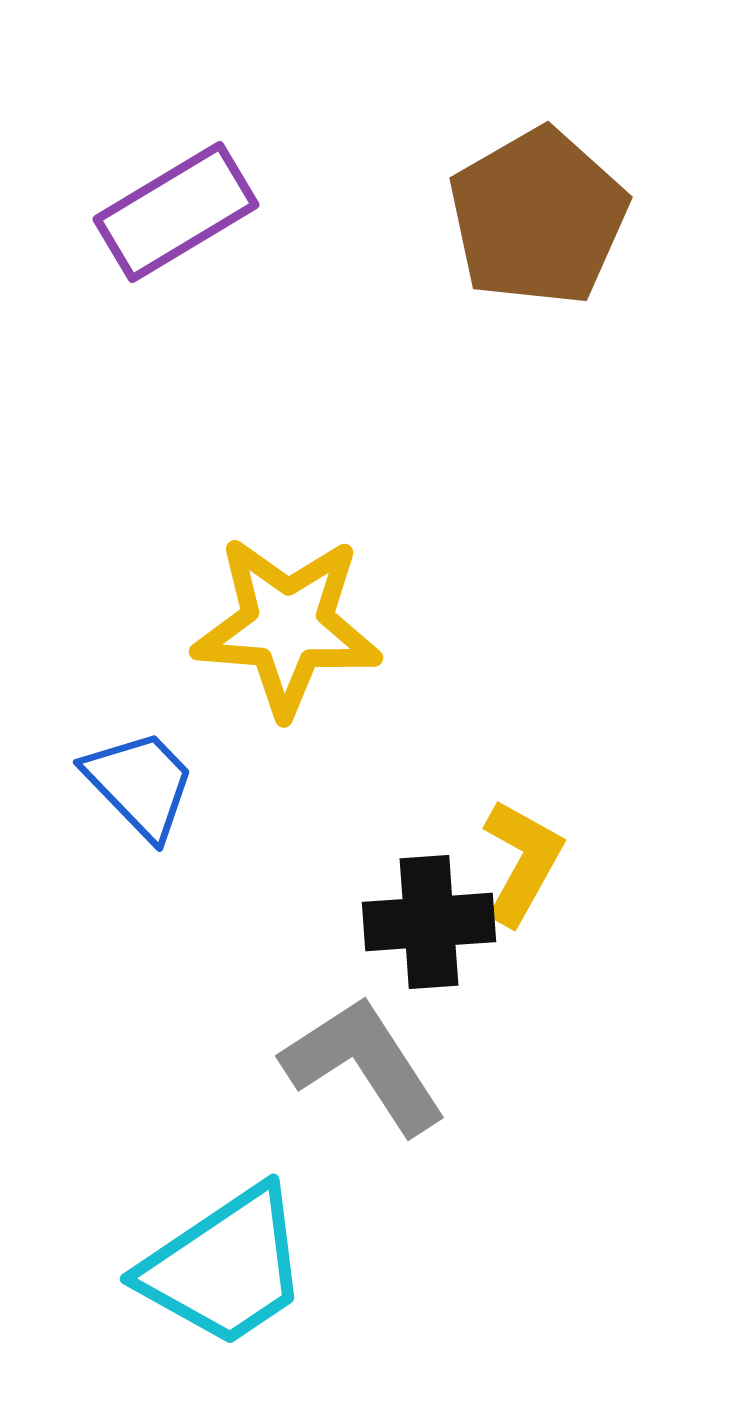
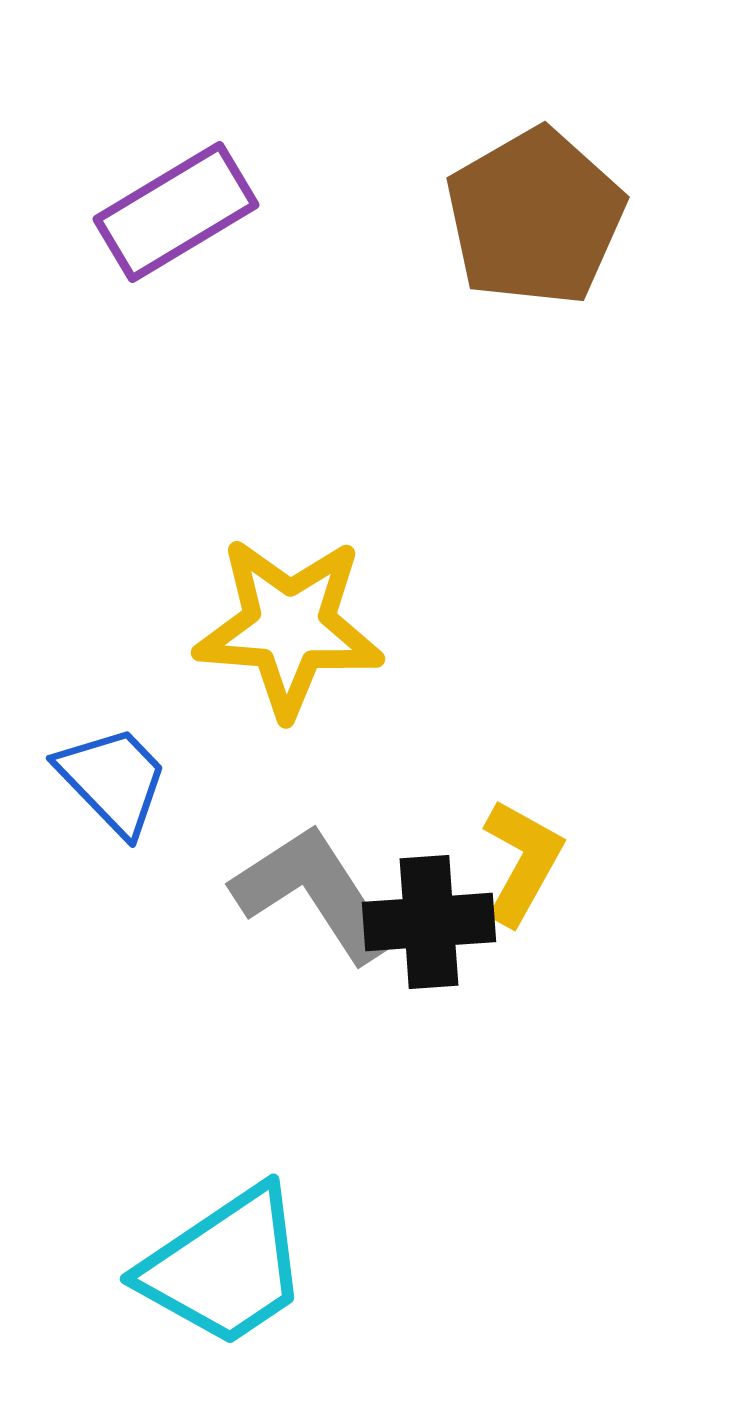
brown pentagon: moved 3 px left
yellow star: moved 2 px right, 1 px down
blue trapezoid: moved 27 px left, 4 px up
gray L-shape: moved 50 px left, 172 px up
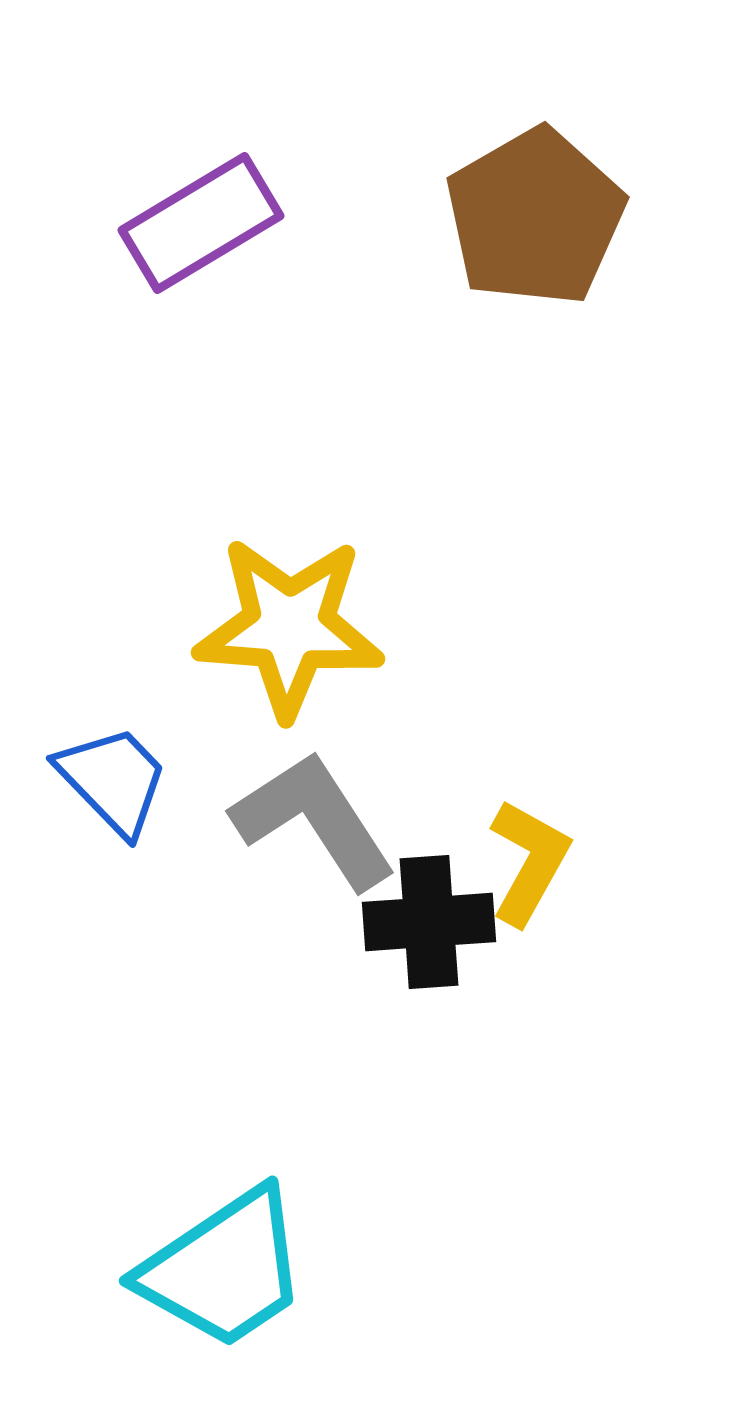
purple rectangle: moved 25 px right, 11 px down
yellow L-shape: moved 7 px right
gray L-shape: moved 73 px up
cyan trapezoid: moved 1 px left, 2 px down
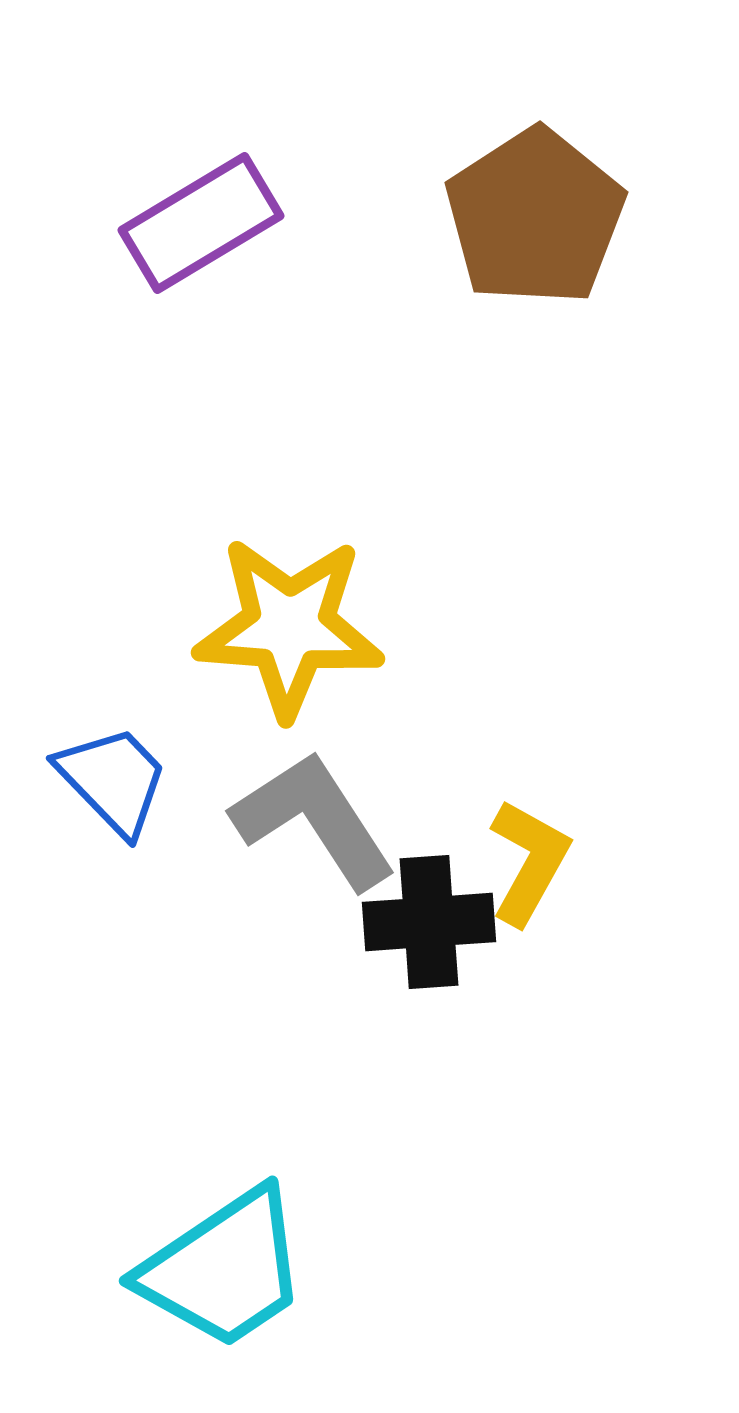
brown pentagon: rotated 3 degrees counterclockwise
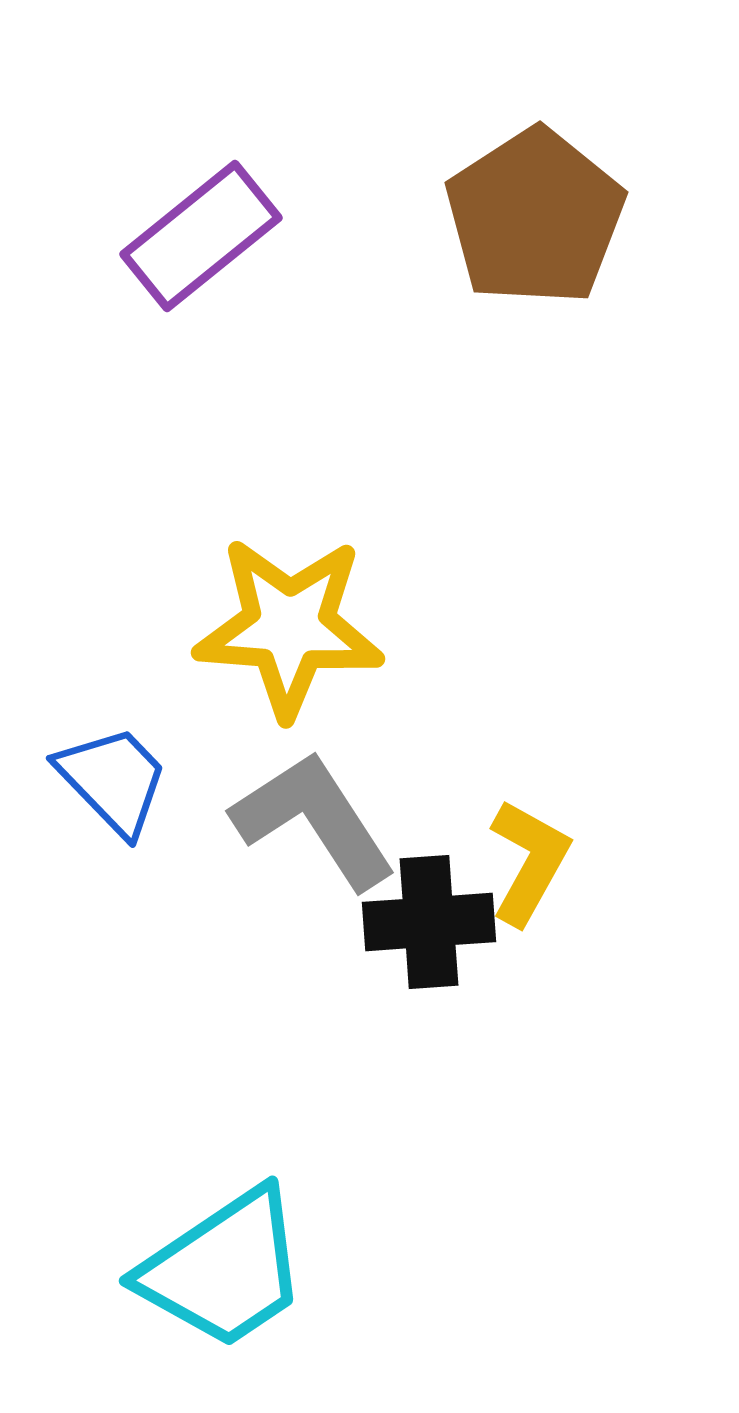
purple rectangle: moved 13 px down; rotated 8 degrees counterclockwise
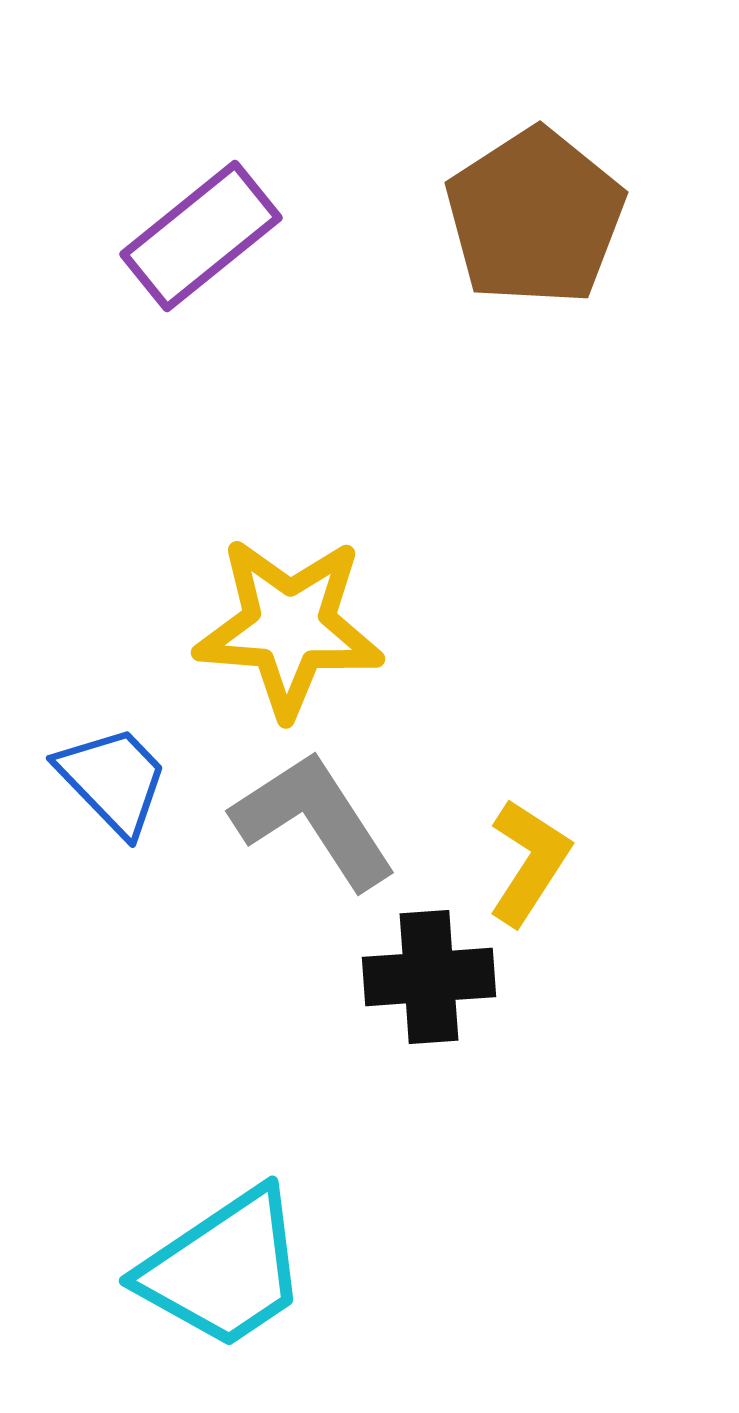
yellow L-shape: rotated 4 degrees clockwise
black cross: moved 55 px down
